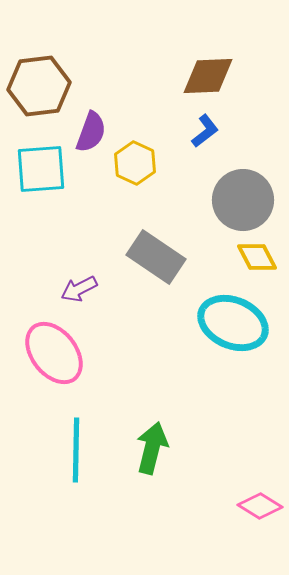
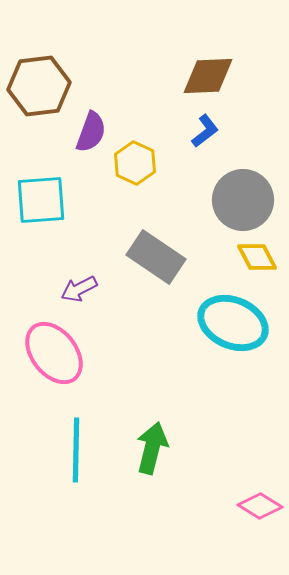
cyan square: moved 31 px down
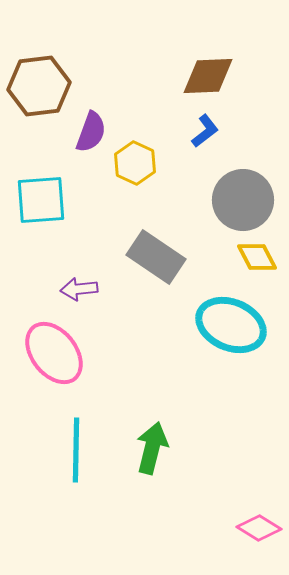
purple arrow: rotated 21 degrees clockwise
cyan ellipse: moved 2 px left, 2 px down
pink diamond: moved 1 px left, 22 px down
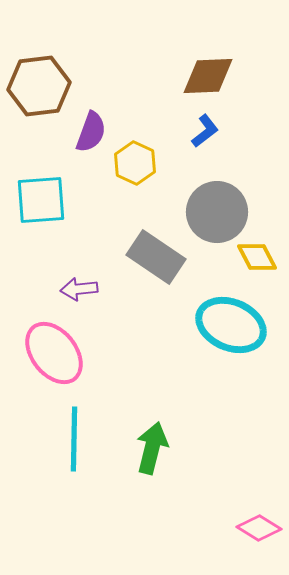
gray circle: moved 26 px left, 12 px down
cyan line: moved 2 px left, 11 px up
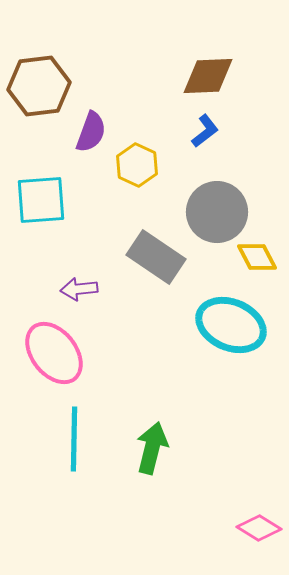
yellow hexagon: moved 2 px right, 2 px down
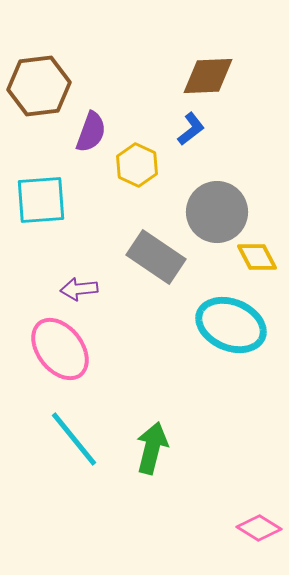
blue L-shape: moved 14 px left, 2 px up
pink ellipse: moved 6 px right, 4 px up
cyan line: rotated 40 degrees counterclockwise
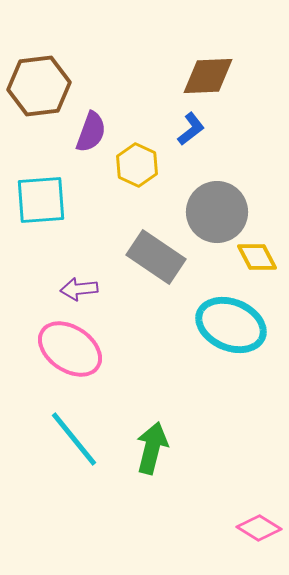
pink ellipse: moved 10 px right; rotated 18 degrees counterclockwise
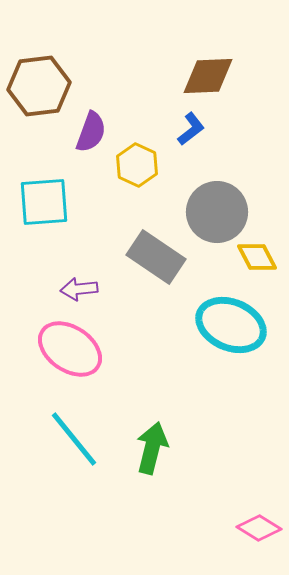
cyan square: moved 3 px right, 2 px down
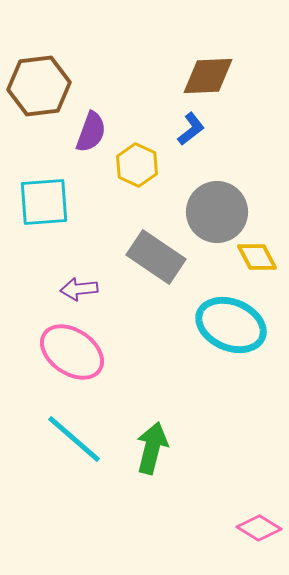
pink ellipse: moved 2 px right, 3 px down
cyan line: rotated 10 degrees counterclockwise
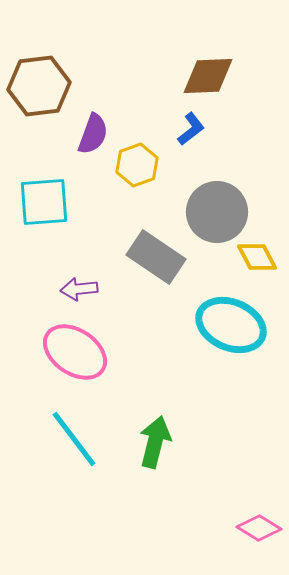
purple semicircle: moved 2 px right, 2 px down
yellow hexagon: rotated 15 degrees clockwise
pink ellipse: moved 3 px right
cyan line: rotated 12 degrees clockwise
green arrow: moved 3 px right, 6 px up
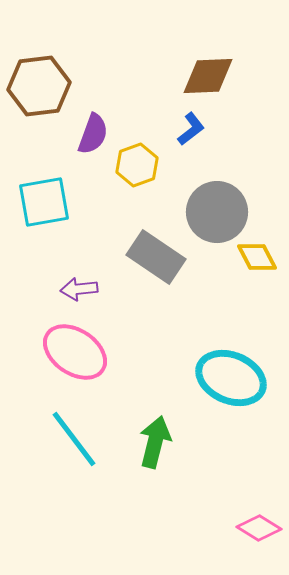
cyan square: rotated 6 degrees counterclockwise
cyan ellipse: moved 53 px down
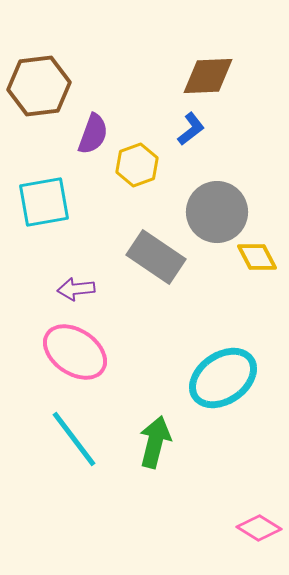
purple arrow: moved 3 px left
cyan ellipse: moved 8 px left; rotated 58 degrees counterclockwise
